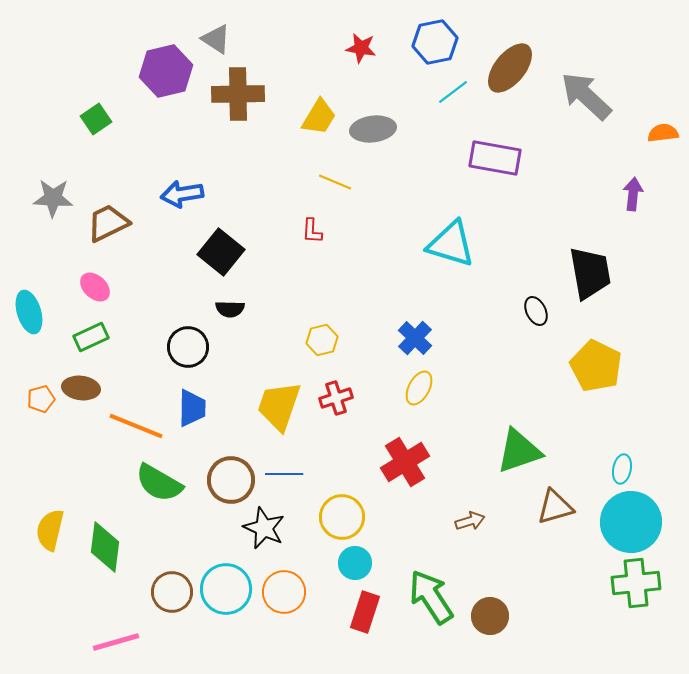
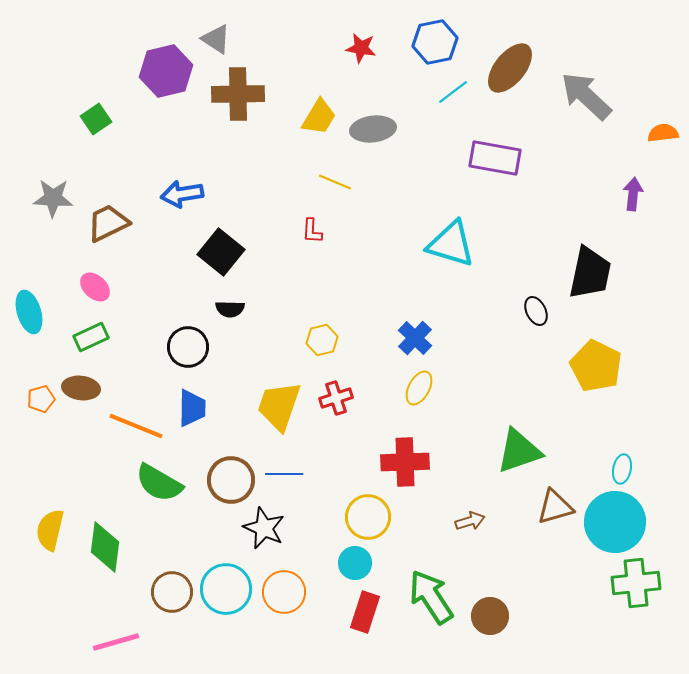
black trapezoid at (590, 273): rotated 22 degrees clockwise
red cross at (405, 462): rotated 30 degrees clockwise
yellow circle at (342, 517): moved 26 px right
cyan circle at (631, 522): moved 16 px left
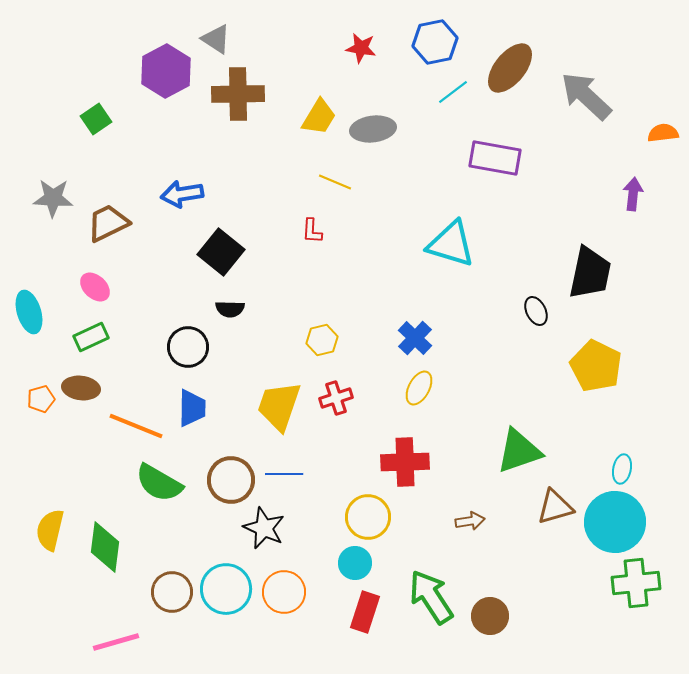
purple hexagon at (166, 71): rotated 15 degrees counterclockwise
brown arrow at (470, 521): rotated 8 degrees clockwise
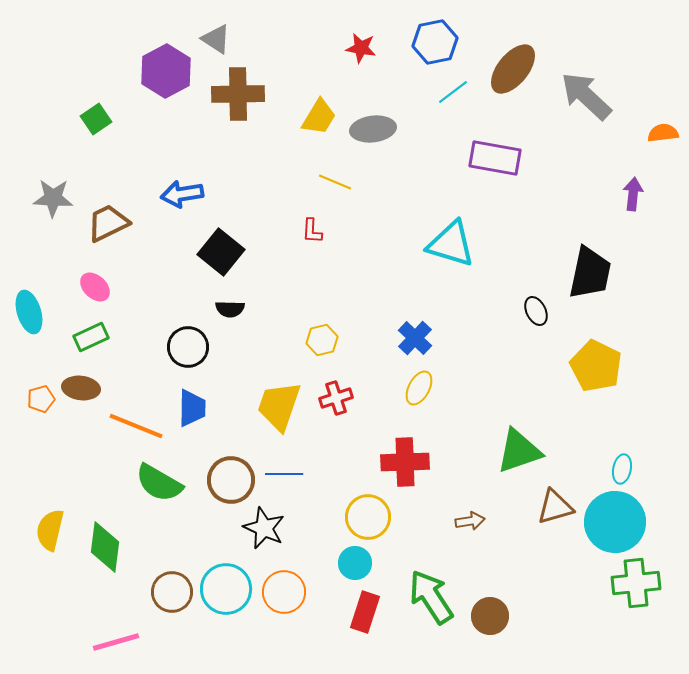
brown ellipse at (510, 68): moved 3 px right, 1 px down
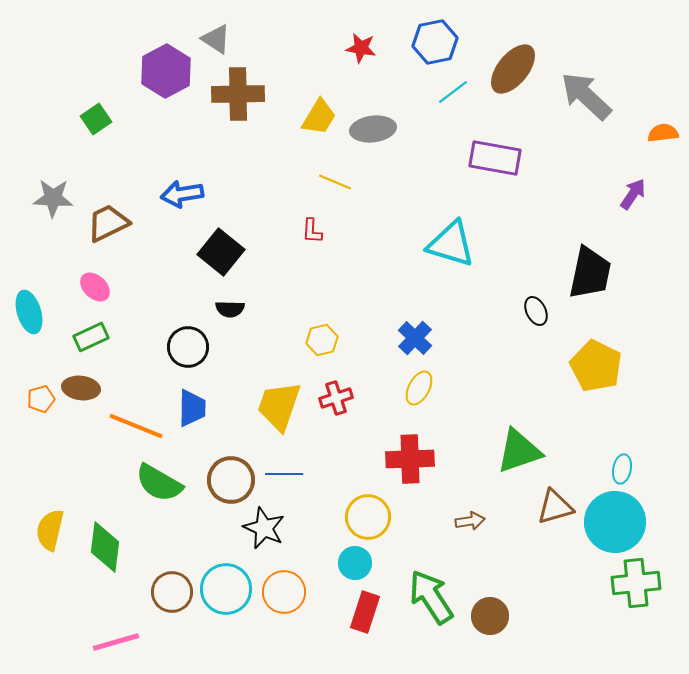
purple arrow at (633, 194): rotated 28 degrees clockwise
red cross at (405, 462): moved 5 px right, 3 px up
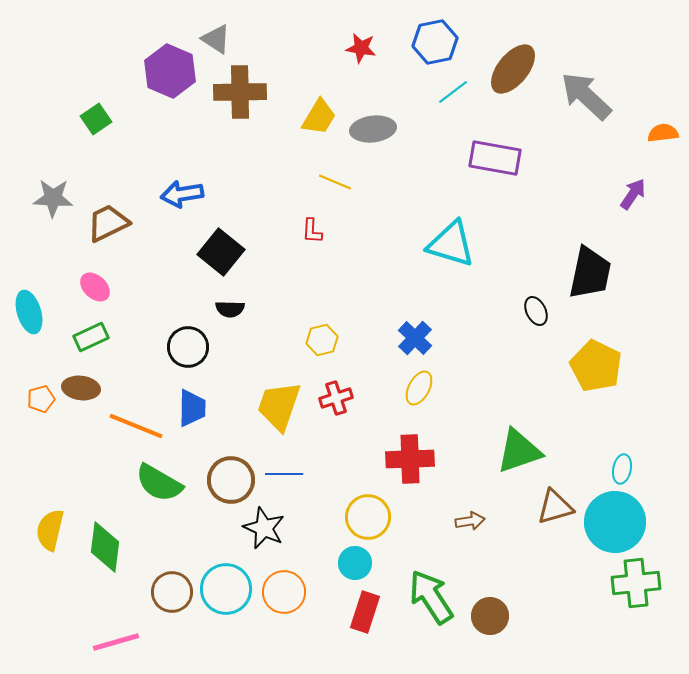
purple hexagon at (166, 71): moved 4 px right; rotated 9 degrees counterclockwise
brown cross at (238, 94): moved 2 px right, 2 px up
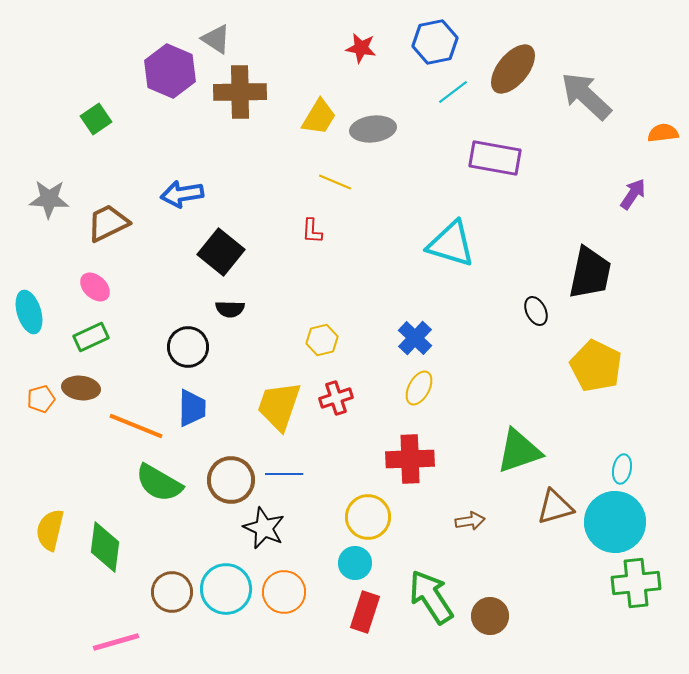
gray star at (53, 198): moved 4 px left, 1 px down
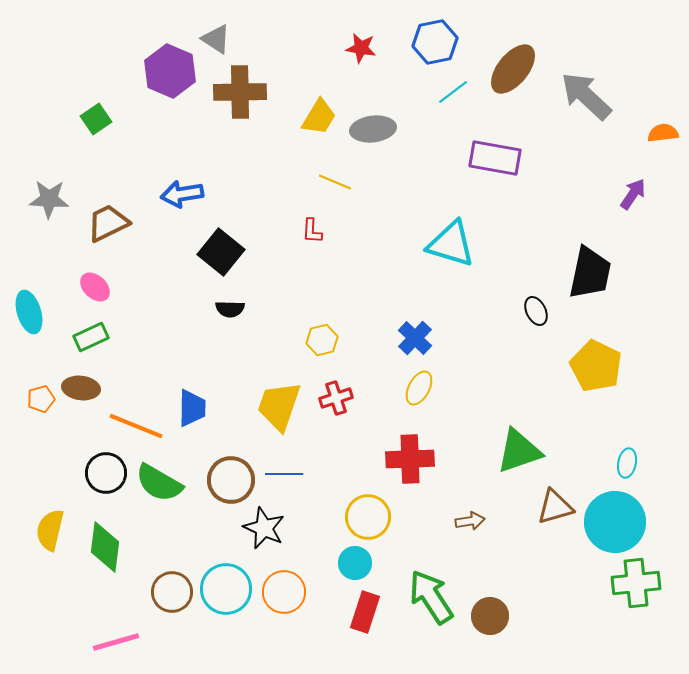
black circle at (188, 347): moved 82 px left, 126 px down
cyan ellipse at (622, 469): moved 5 px right, 6 px up
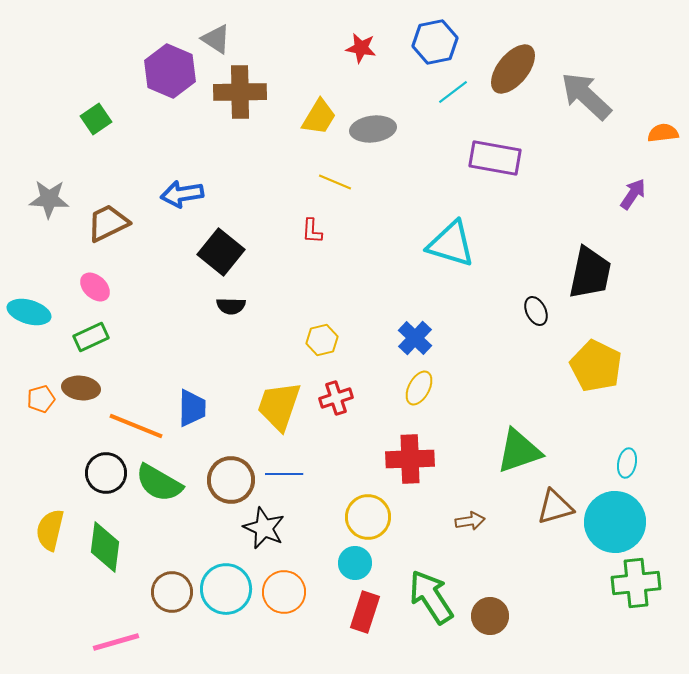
black semicircle at (230, 309): moved 1 px right, 3 px up
cyan ellipse at (29, 312): rotated 57 degrees counterclockwise
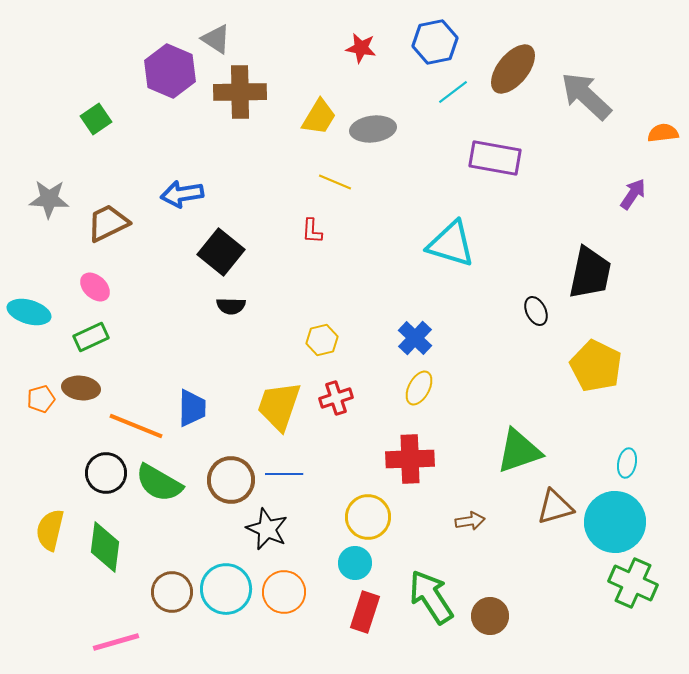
black star at (264, 528): moved 3 px right, 1 px down
green cross at (636, 583): moved 3 px left; rotated 30 degrees clockwise
